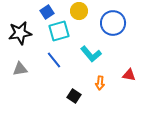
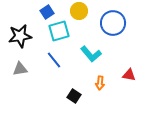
black star: moved 3 px down
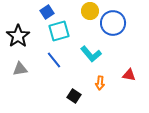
yellow circle: moved 11 px right
black star: moved 2 px left; rotated 25 degrees counterclockwise
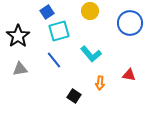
blue circle: moved 17 px right
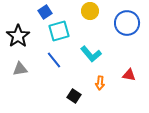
blue square: moved 2 px left
blue circle: moved 3 px left
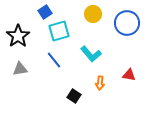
yellow circle: moved 3 px right, 3 px down
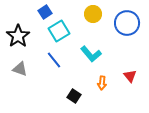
cyan square: rotated 15 degrees counterclockwise
gray triangle: rotated 28 degrees clockwise
red triangle: moved 1 px right, 1 px down; rotated 40 degrees clockwise
orange arrow: moved 2 px right
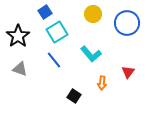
cyan square: moved 2 px left, 1 px down
red triangle: moved 2 px left, 4 px up; rotated 16 degrees clockwise
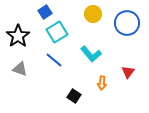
blue line: rotated 12 degrees counterclockwise
